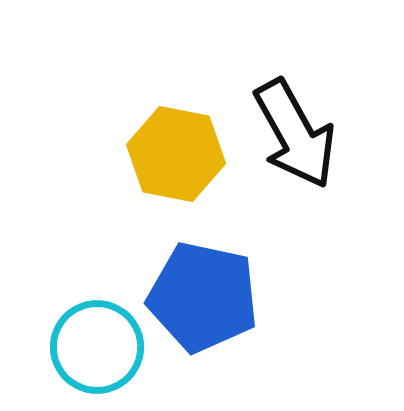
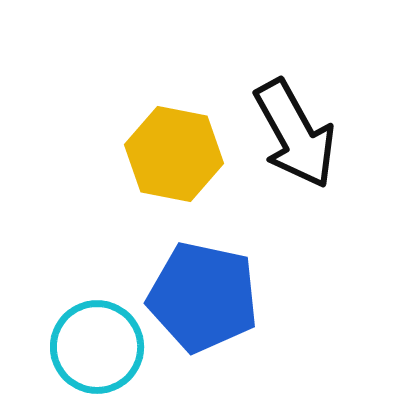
yellow hexagon: moved 2 px left
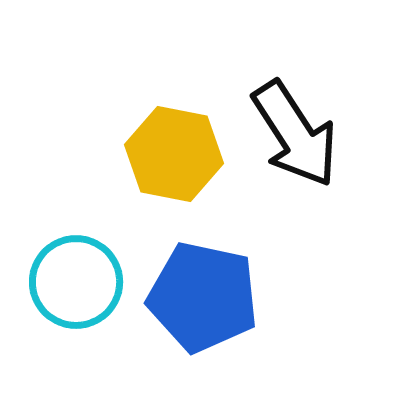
black arrow: rotated 4 degrees counterclockwise
cyan circle: moved 21 px left, 65 px up
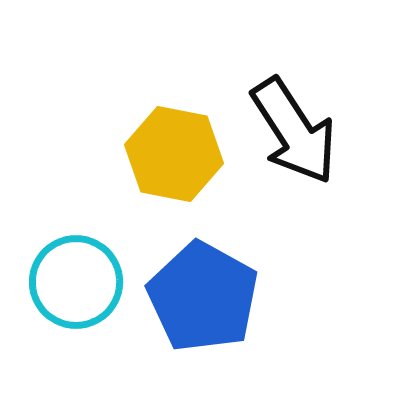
black arrow: moved 1 px left, 3 px up
blue pentagon: rotated 17 degrees clockwise
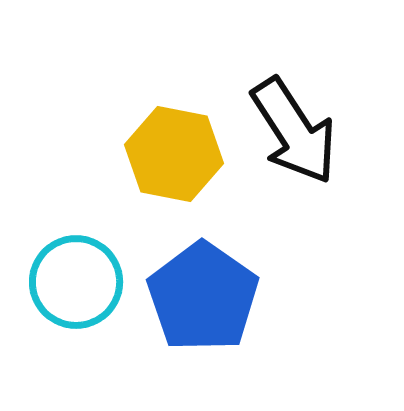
blue pentagon: rotated 6 degrees clockwise
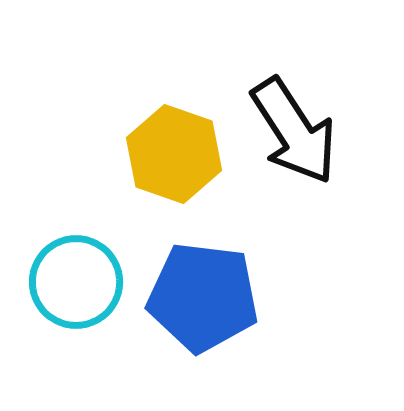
yellow hexagon: rotated 8 degrees clockwise
blue pentagon: rotated 28 degrees counterclockwise
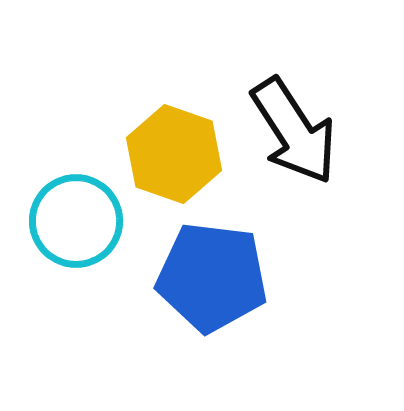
cyan circle: moved 61 px up
blue pentagon: moved 9 px right, 20 px up
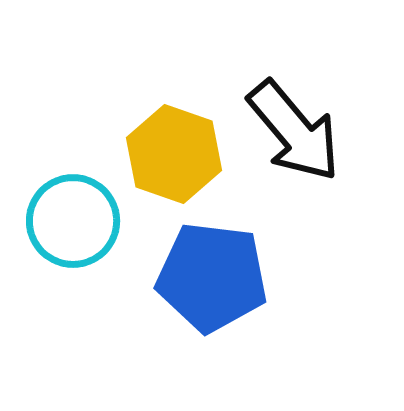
black arrow: rotated 7 degrees counterclockwise
cyan circle: moved 3 px left
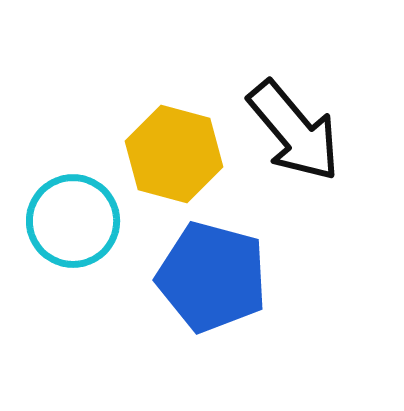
yellow hexagon: rotated 4 degrees counterclockwise
blue pentagon: rotated 8 degrees clockwise
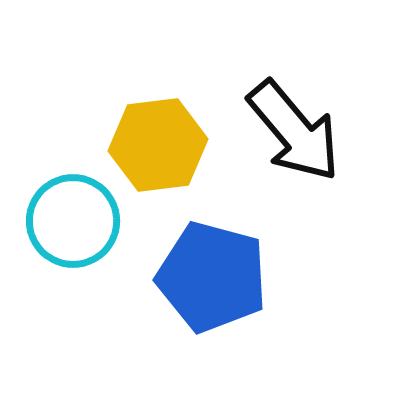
yellow hexagon: moved 16 px left, 9 px up; rotated 22 degrees counterclockwise
